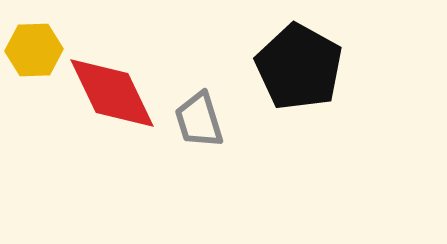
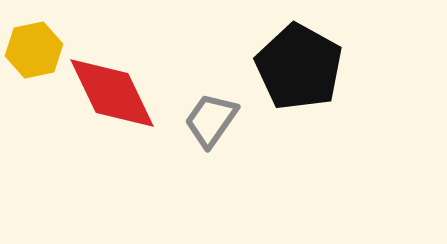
yellow hexagon: rotated 10 degrees counterclockwise
gray trapezoid: moved 12 px right; rotated 52 degrees clockwise
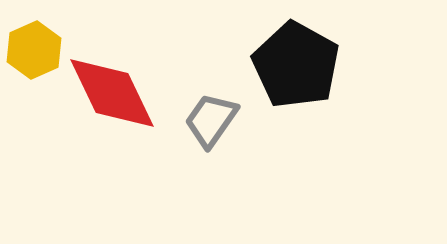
yellow hexagon: rotated 12 degrees counterclockwise
black pentagon: moved 3 px left, 2 px up
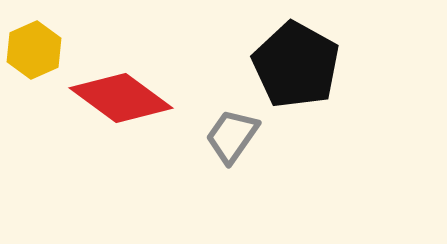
red diamond: moved 9 px right, 5 px down; rotated 28 degrees counterclockwise
gray trapezoid: moved 21 px right, 16 px down
